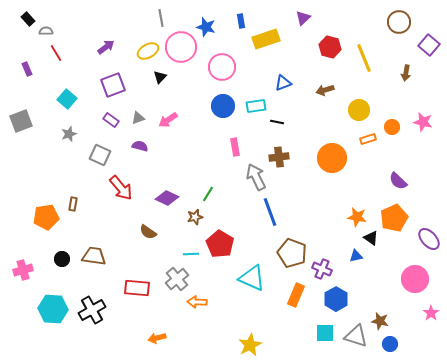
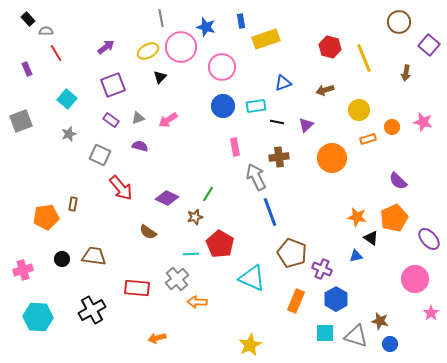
purple triangle at (303, 18): moved 3 px right, 107 px down
orange rectangle at (296, 295): moved 6 px down
cyan hexagon at (53, 309): moved 15 px left, 8 px down
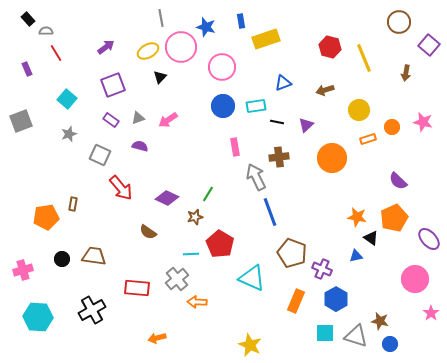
yellow star at (250, 345): rotated 20 degrees counterclockwise
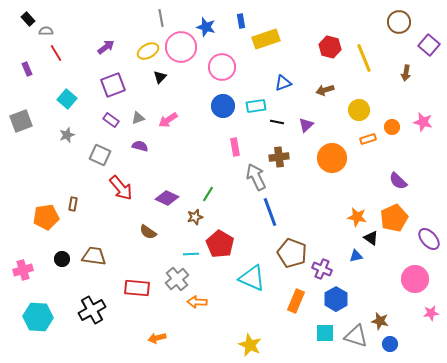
gray star at (69, 134): moved 2 px left, 1 px down
pink star at (431, 313): rotated 28 degrees clockwise
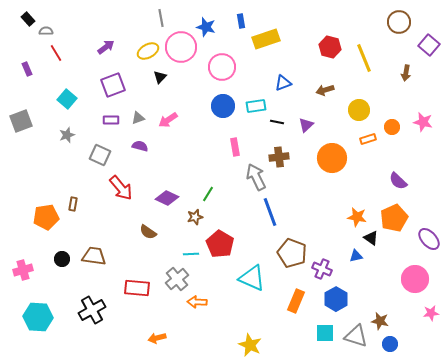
purple rectangle at (111, 120): rotated 35 degrees counterclockwise
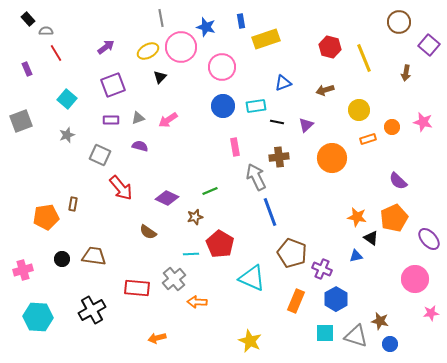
green line at (208, 194): moved 2 px right, 3 px up; rotated 35 degrees clockwise
gray cross at (177, 279): moved 3 px left
yellow star at (250, 345): moved 4 px up
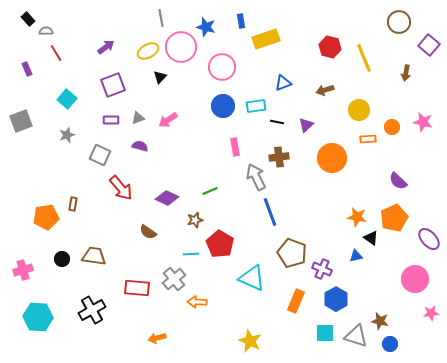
orange rectangle at (368, 139): rotated 14 degrees clockwise
brown star at (195, 217): moved 3 px down
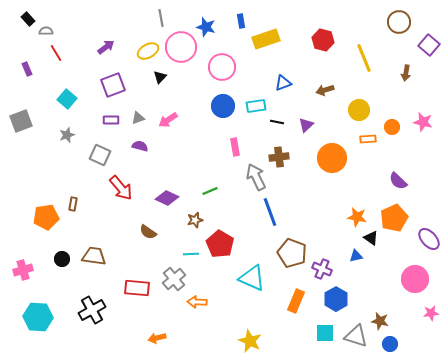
red hexagon at (330, 47): moved 7 px left, 7 px up
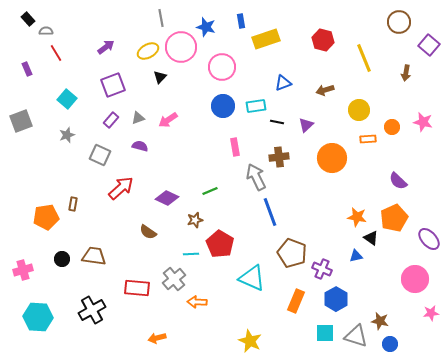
purple rectangle at (111, 120): rotated 49 degrees counterclockwise
red arrow at (121, 188): rotated 92 degrees counterclockwise
